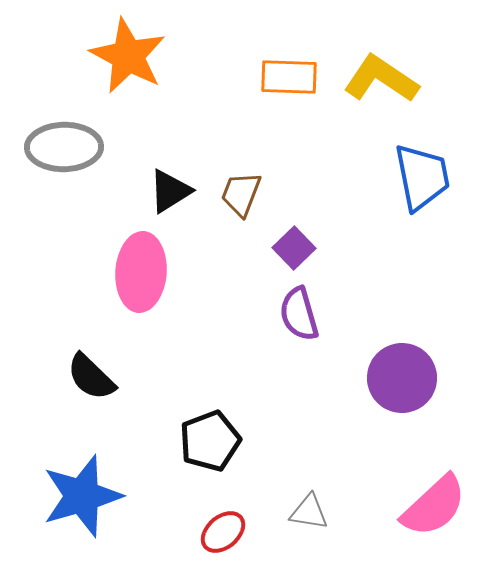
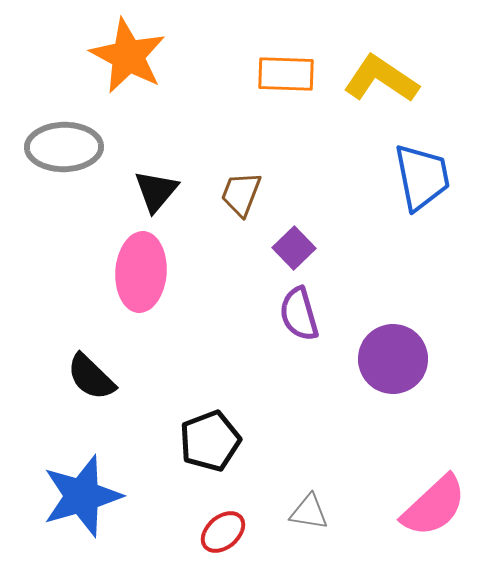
orange rectangle: moved 3 px left, 3 px up
black triangle: moved 14 px left; rotated 18 degrees counterclockwise
purple circle: moved 9 px left, 19 px up
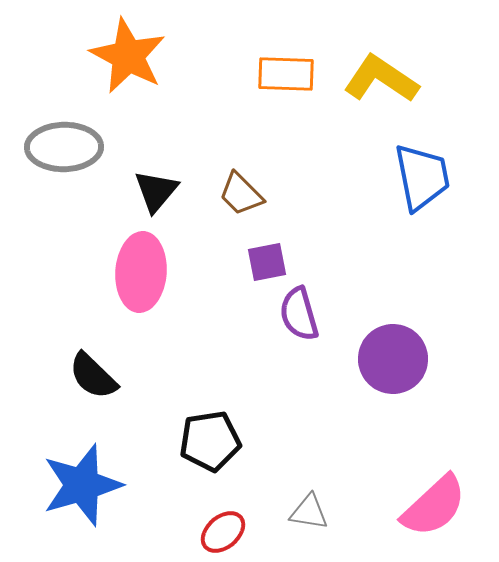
brown trapezoid: rotated 66 degrees counterclockwise
purple square: moved 27 px left, 14 px down; rotated 33 degrees clockwise
black semicircle: moved 2 px right, 1 px up
black pentagon: rotated 12 degrees clockwise
blue star: moved 11 px up
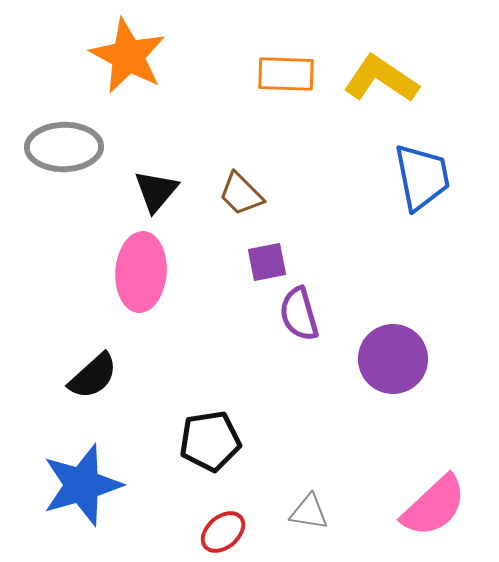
black semicircle: rotated 86 degrees counterclockwise
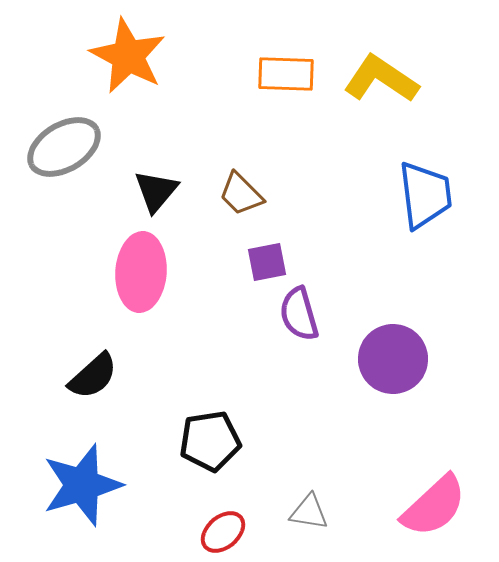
gray ellipse: rotated 30 degrees counterclockwise
blue trapezoid: moved 3 px right, 18 px down; rotated 4 degrees clockwise
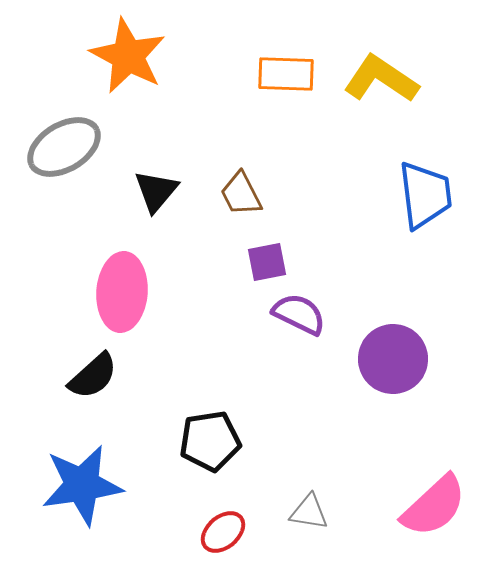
brown trapezoid: rotated 18 degrees clockwise
pink ellipse: moved 19 px left, 20 px down
purple semicircle: rotated 132 degrees clockwise
blue star: rotated 8 degrees clockwise
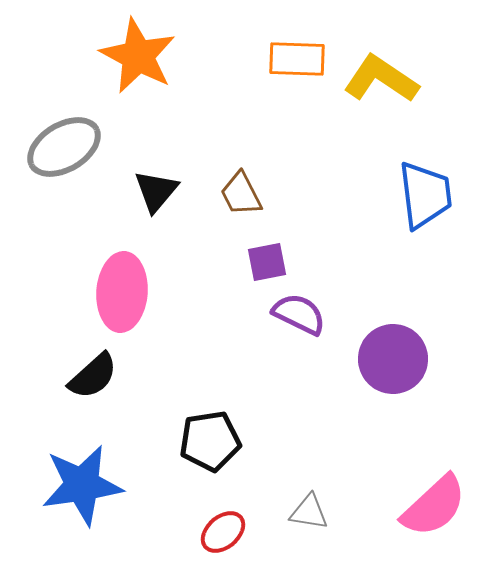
orange star: moved 10 px right
orange rectangle: moved 11 px right, 15 px up
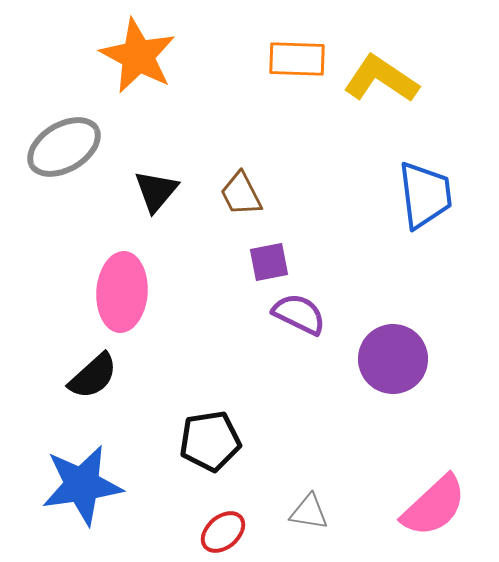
purple square: moved 2 px right
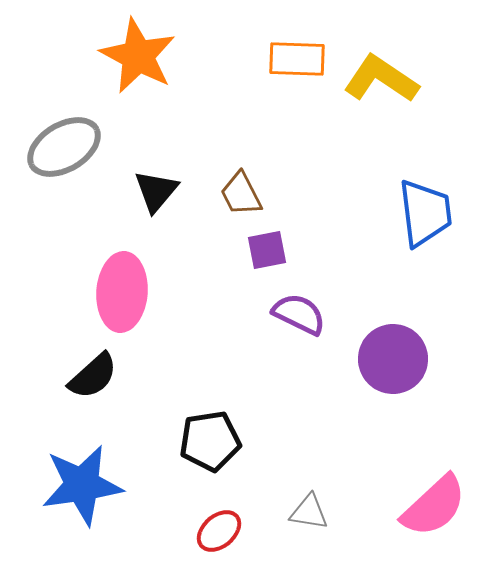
blue trapezoid: moved 18 px down
purple square: moved 2 px left, 12 px up
red ellipse: moved 4 px left, 1 px up
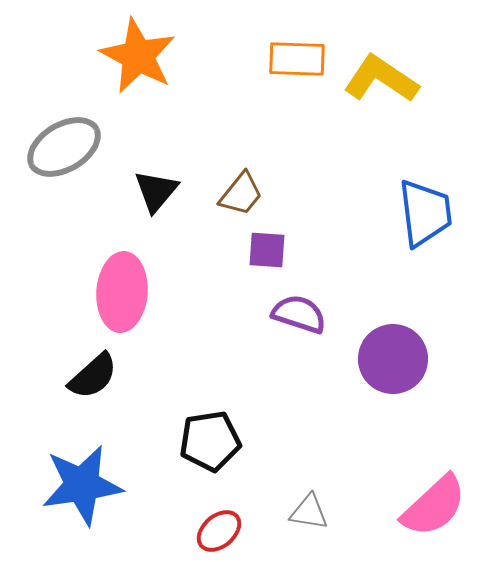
brown trapezoid: rotated 114 degrees counterclockwise
purple square: rotated 15 degrees clockwise
purple semicircle: rotated 8 degrees counterclockwise
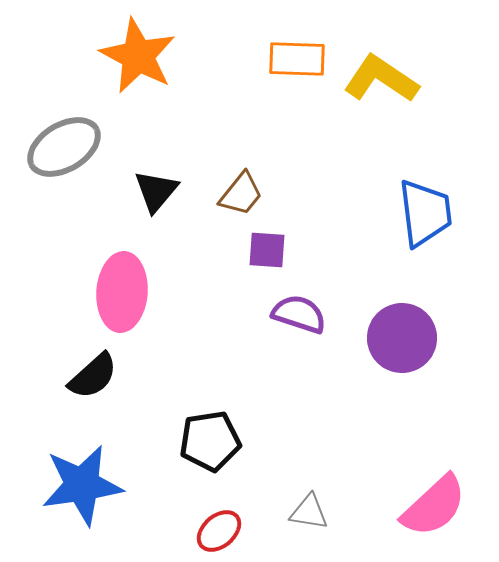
purple circle: moved 9 px right, 21 px up
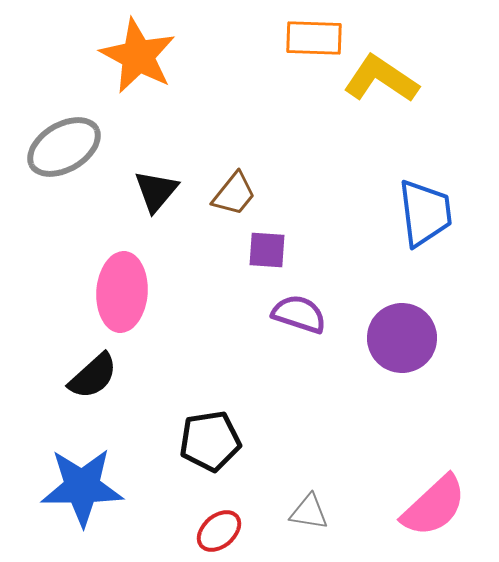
orange rectangle: moved 17 px right, 21 px up
brown trapezoid: moved 7 px left
blue star: moved 2 px down; rotated 8 degrees clockwise
